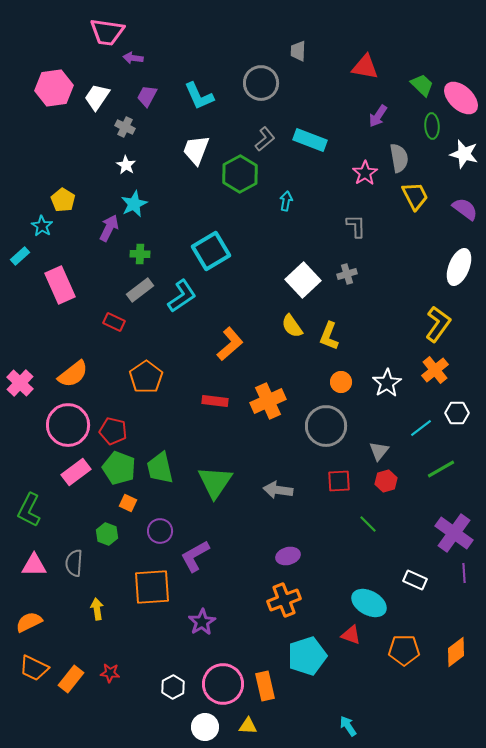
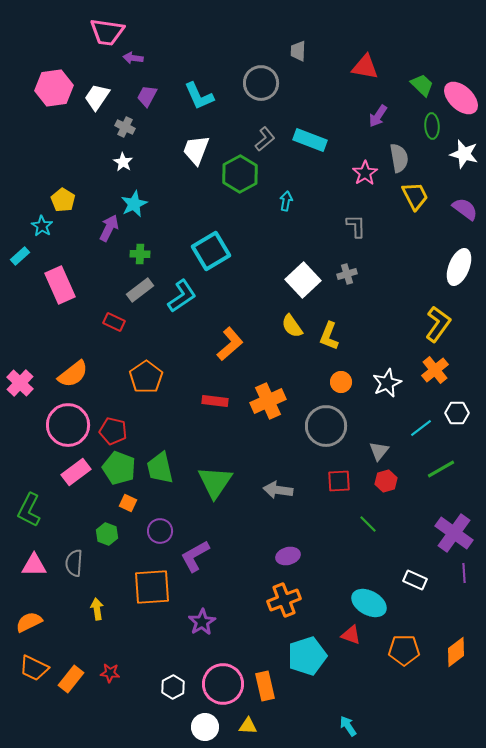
white star at (126, 165): moved 3 px left, 3 px up
white star at (387, 383): rotated 8 degrees clockwise
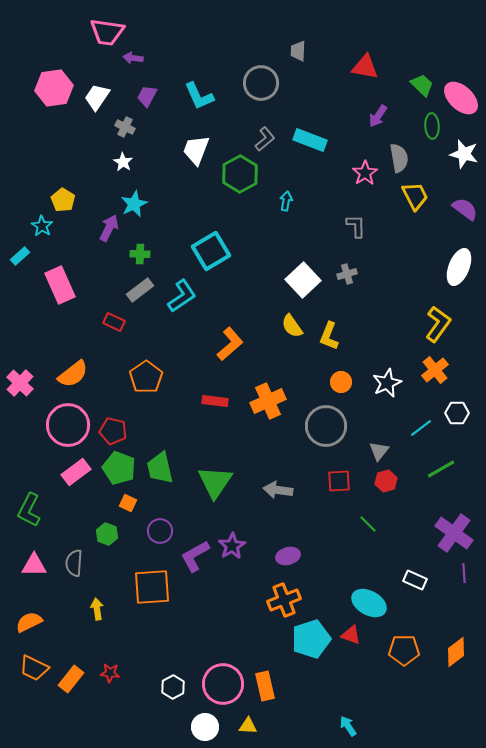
purple star at (202, 622): moved 30 px right, 76 px up
cyan pentagon at (307, 656): moved 4 px right, 17 px up
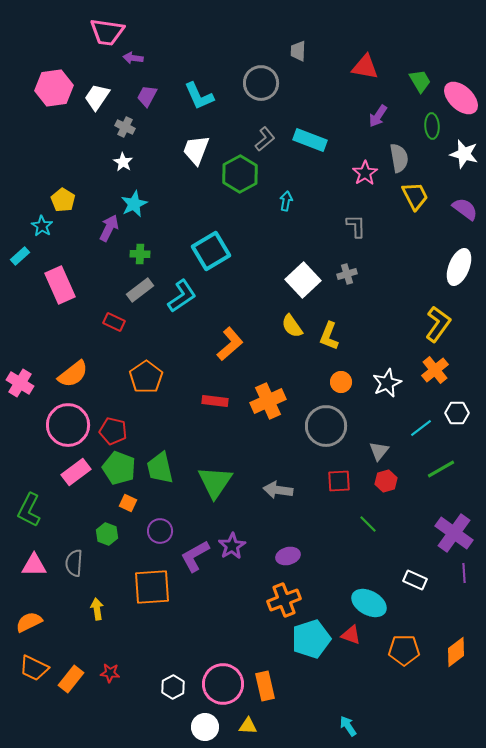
green trapezoid at (422, 85): moved 2 px left, 4 px up; rotated 15 degrees clockwise
pink cross at (20, 383): rotated 12 degrees counterclockwise
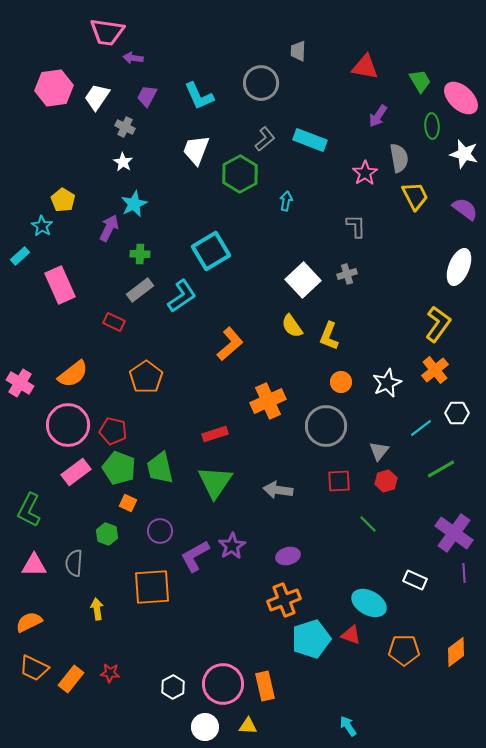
red rectangle at (215, 401): moved 33 px down; rotated 25 degrees counterclockwise
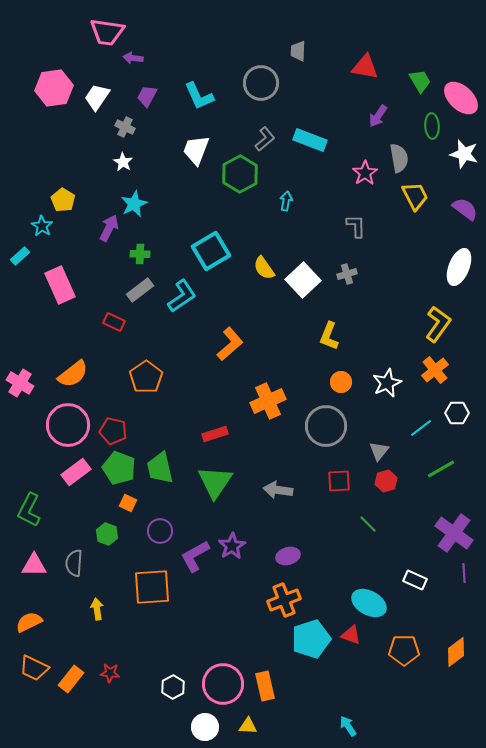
yellow semicircle at (292, 326): moved 28 px left, 58 px up
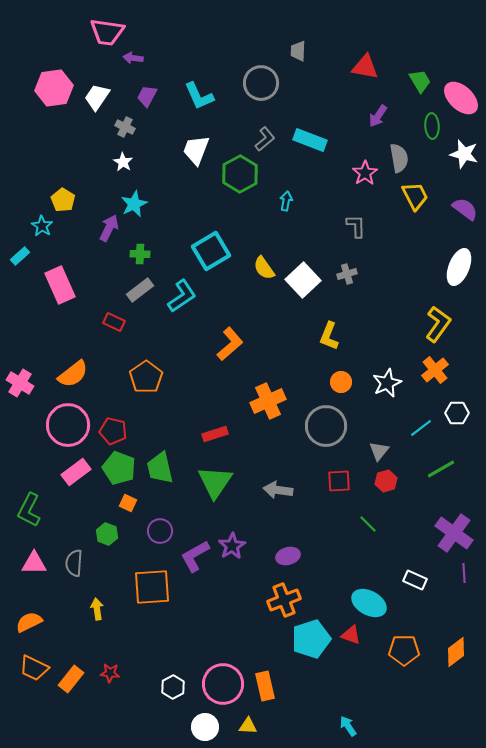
pink triangle at (34, 565): moved 2 px up
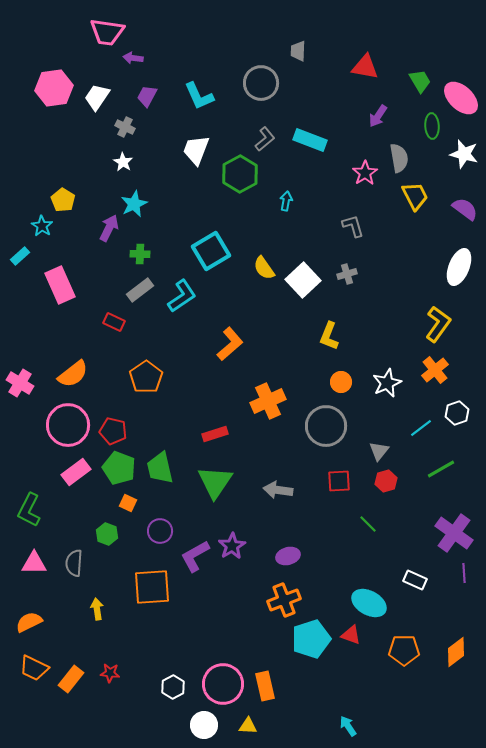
gray L-shape at (356, 226): moved 3 px left; rotated 15 degrees counterclockwise
white hexagon at (457, 413): rotated 20 degrees counterclockwise
white circle at (205, 727): moved 1 px left, 2 px up
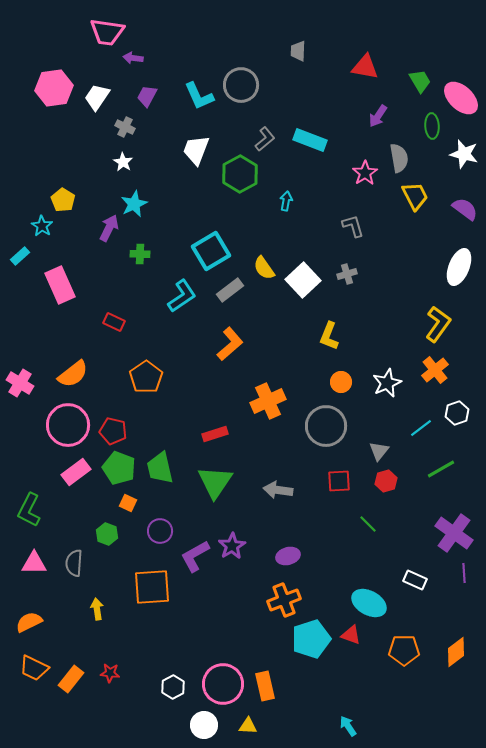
gray circle at (261, 83): moved 20 px left, 2 px down
gray rectangle at (140, 290): moved 90 px right
